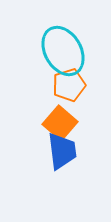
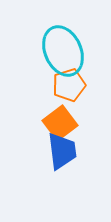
cyan ellipse: rotated 6 degrees clockwise
orange square: rotated 12 degrees clockwise
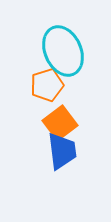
orange pentagon: moved 22 px left
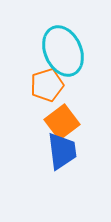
orange square: moved 2 px right, 1 px up
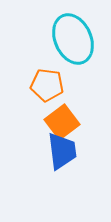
cyan ellipse: moved 10 px right, 12 px up
orange pentagon: rotated 24 degrees clockwise
